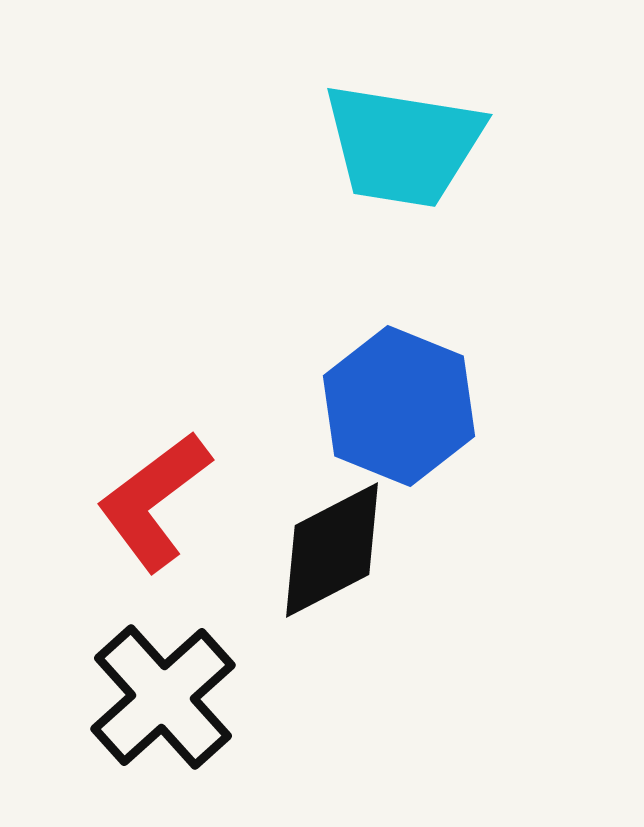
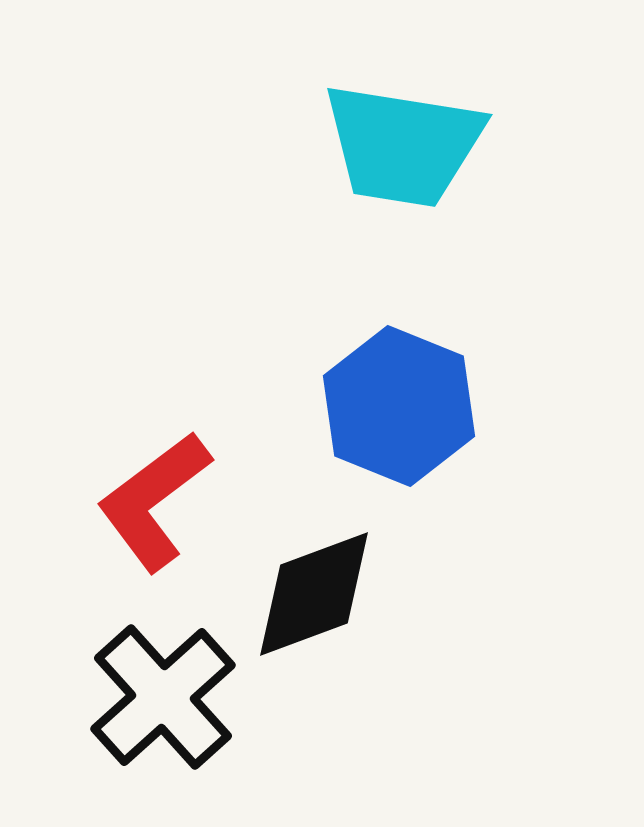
black diamond: moved 18 px left, 44 px down; rotated 7 degrees clockwise
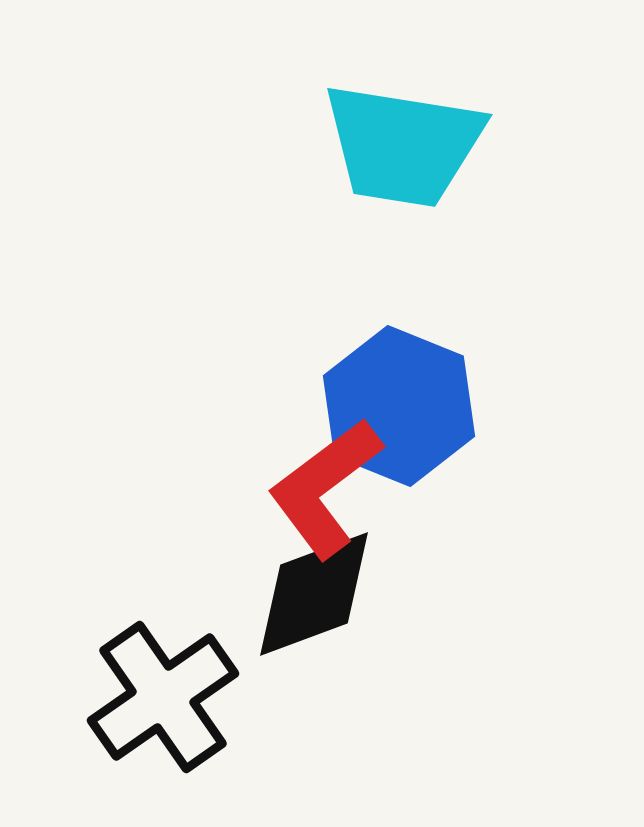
red L-shape: moved 171 px right, 13 px up
black cross: rotated 7 degrees clockwise
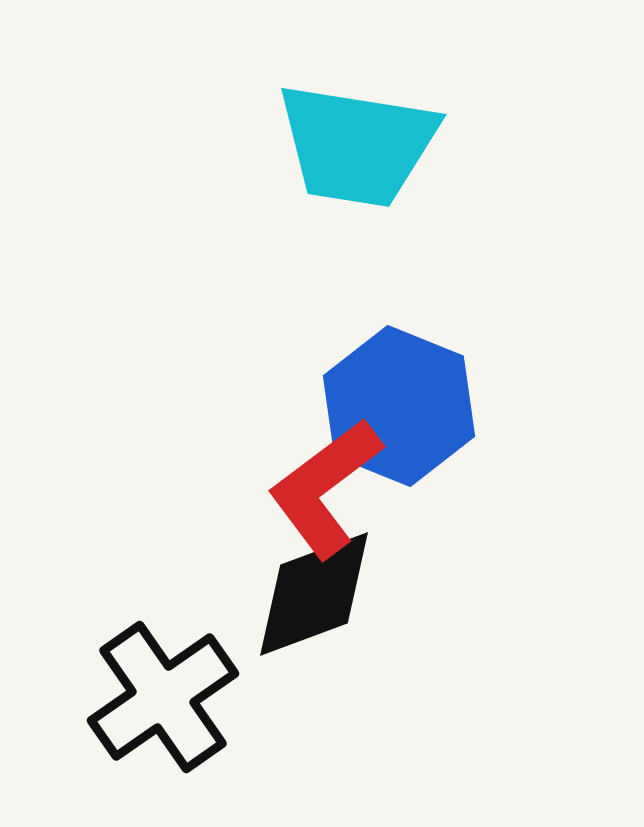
cyan trapezoid: moved 46 px left
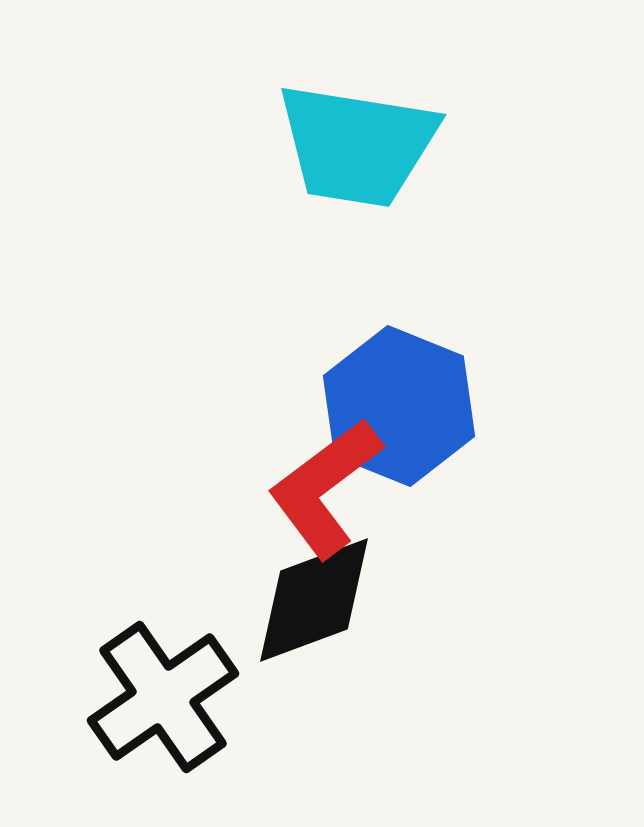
black diamond: moved 6 px down
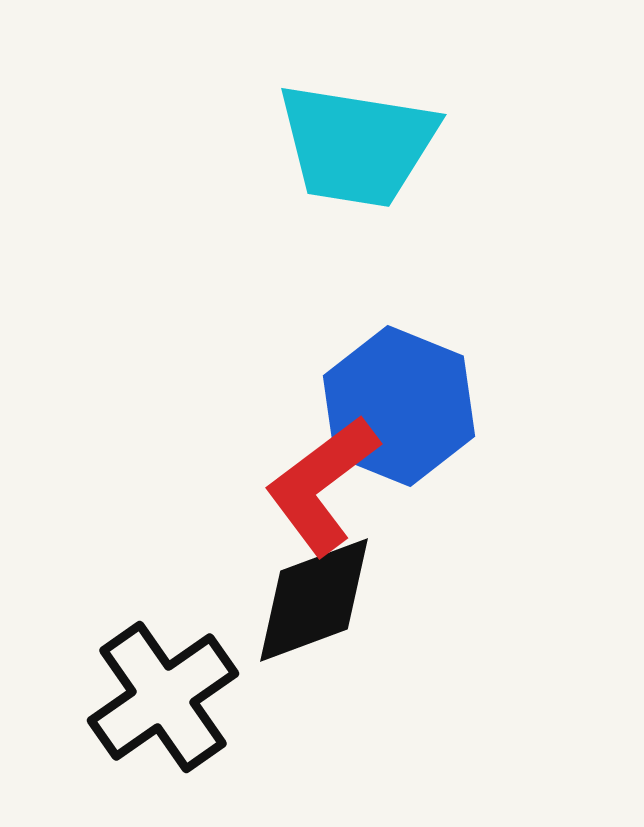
red L-shape: moved 3 px left, 3 px up
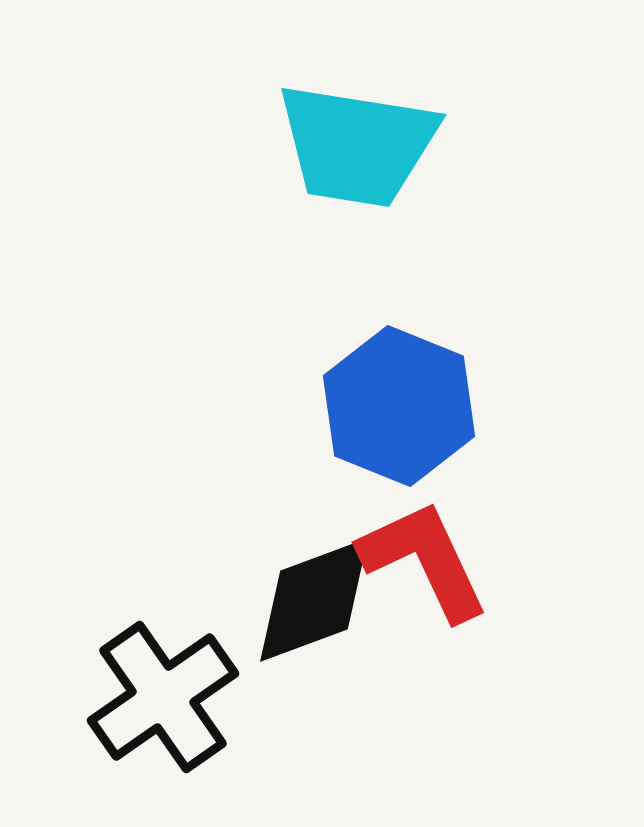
red L-shape: moved 102 px right, 75 px down; rotated 102 degrees clockwise
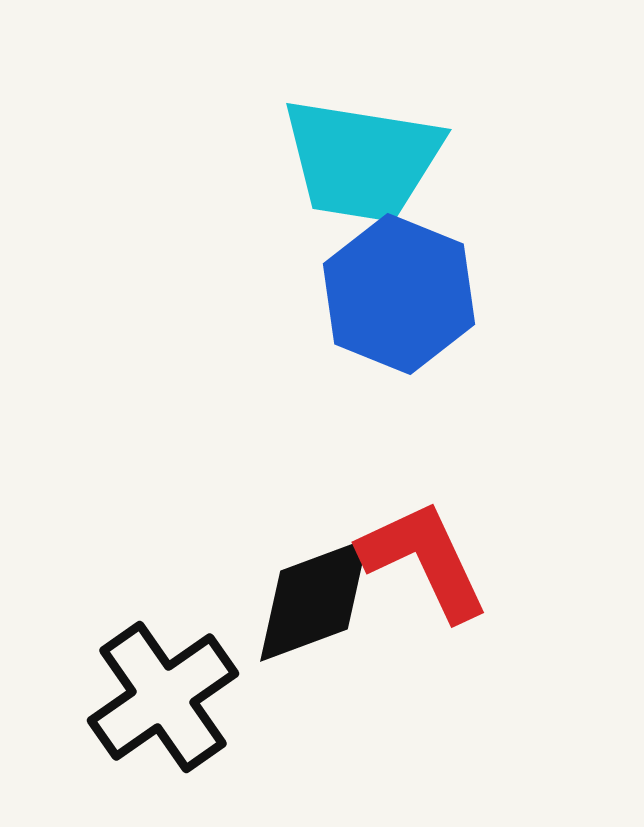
cyan trapezoid: moved 5 px right, 15 px down
blue hexagon: moved 112 px up
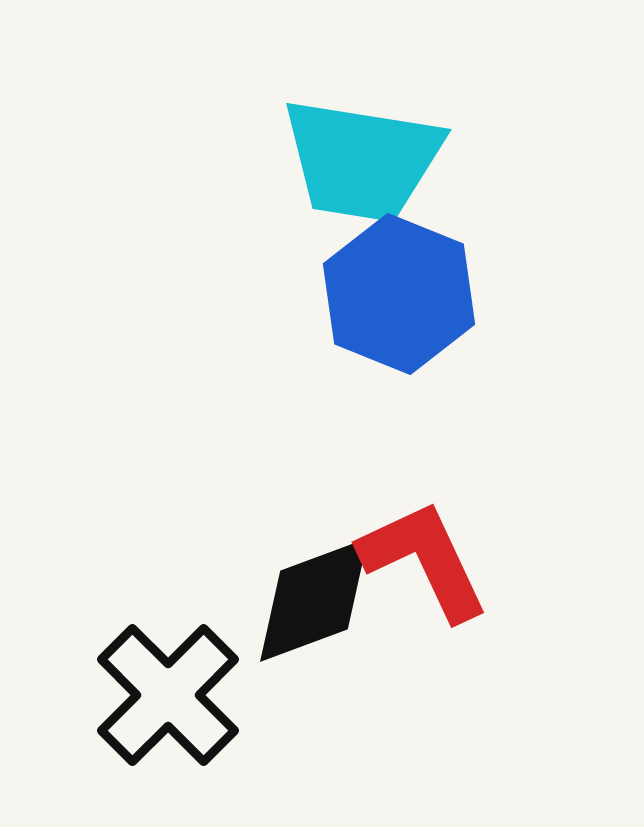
black cross: moved 5 px right, 2 px up; rotated 10 degrees counterclockwise
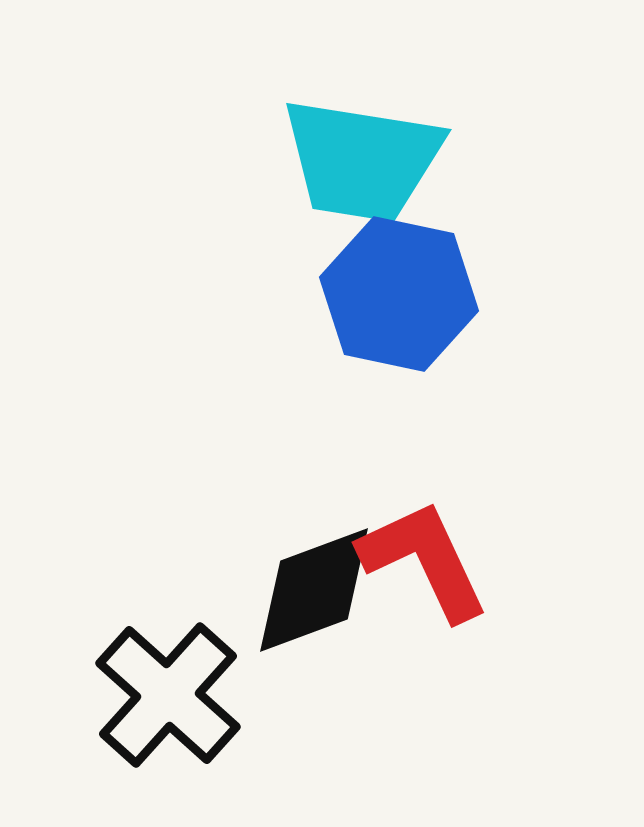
blue hexagon: rotated 10 degrees counterclockwise
black diamond: moved 10 px up
black cross: rotated 3 degrees counterclockwise
